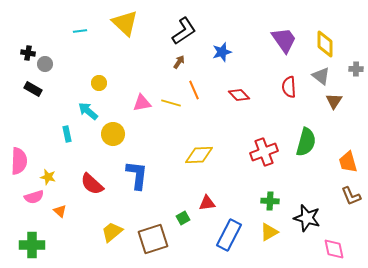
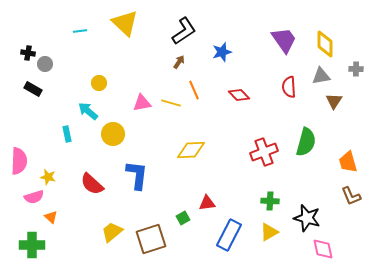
gray triangle at (321, 76): rotated 48 degrees counterclockwise
yellow diamond at (199, 155): moved 8 px left, 5 px up
orange triangle at (60, 211): moved 9 px left, 6 px down
brown square at (153, 239): moved 2 px left
pink diamond at (334, 249): moved 11 px left
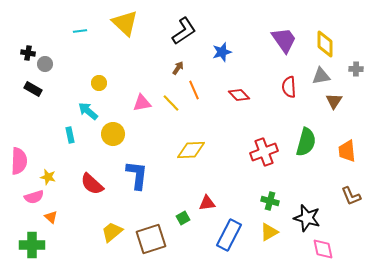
brown arrow at (179, 62): moved 1 px left, 6 px down
yellow line at (171, 103): rotated 30 degrees clockwise
cyan rectangle at (67, 134): moved 3 px right, 1 px down
orange trapezoid at (348, 162): moved 1 px left, 11 px up; rotated 10 degrees clockwise
green cross at (270, 201): rotated 12 degrees clockwise
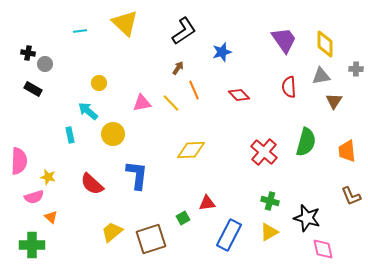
red cross at (264, 152): rotated 28 degrees counterclockwise
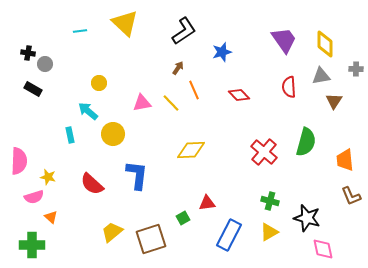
orange trapezoid at (347, 151): moved 2 px left, 9 px down
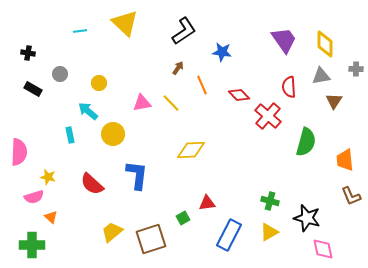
blue star at (222, 52): rotated 24 degrees clockwise
gray circle at (45, 64): moved 15 px right, 10 px down
orange line at (194, 90): moved 8 px right, 5 px up
red cross at (264, 152): moved 4 px right, 36 px up
pink semicircle at (19, 161): moved 9 px up
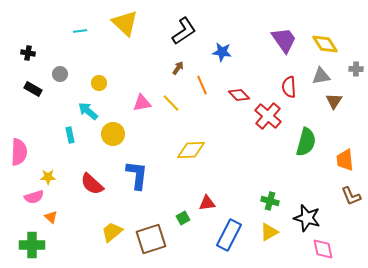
yellow diamond at (325, 44): rotated 32 degrees counterclockwise
yellow star at (48, 177): rotated 14 degrees counterclockwise
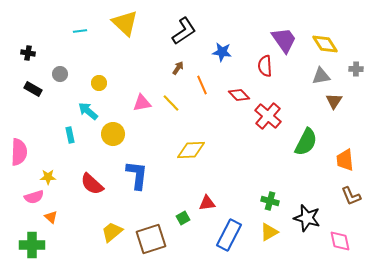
red semicircle at (289, 87): moved 24 px left, 21 px up
green semicircle at (306, 142): rotated 12 degrees clockwise
pink diamond at (323, 249): moved 17 px right, 8 px up
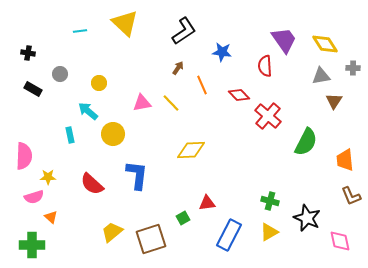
gray cross at (356, 69): moved 3 px left, 1 px up
pink semicircle at (19, 152): moved 5 px right, 4 px down
black star at (307, 218): rotated 8 degrees clockwise
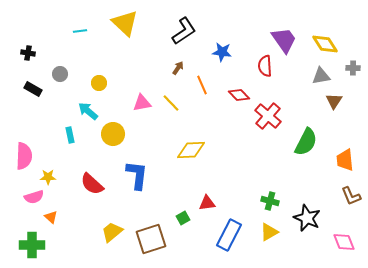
pink diamond at (340, 241): moved 4 px right, 1 px down; rotated 10 degrees counterclockwise
